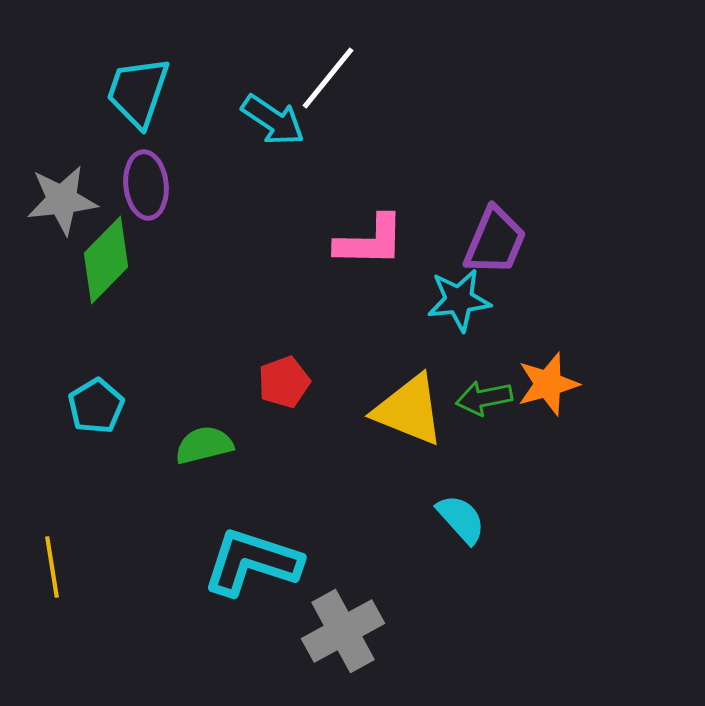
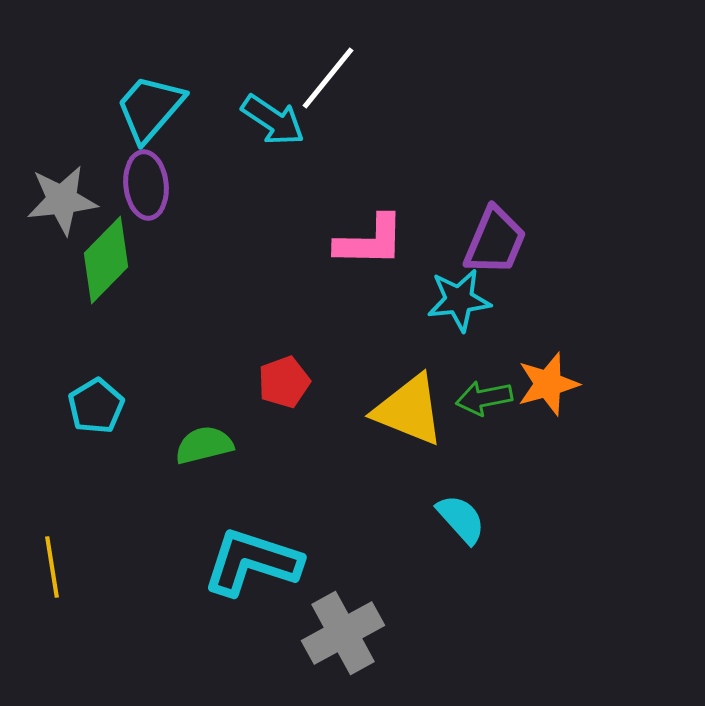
cyan trapezoid: moved 12 px right, 16 px down; rotated 22 degrees clockwise
gray cross: moved 2 px down
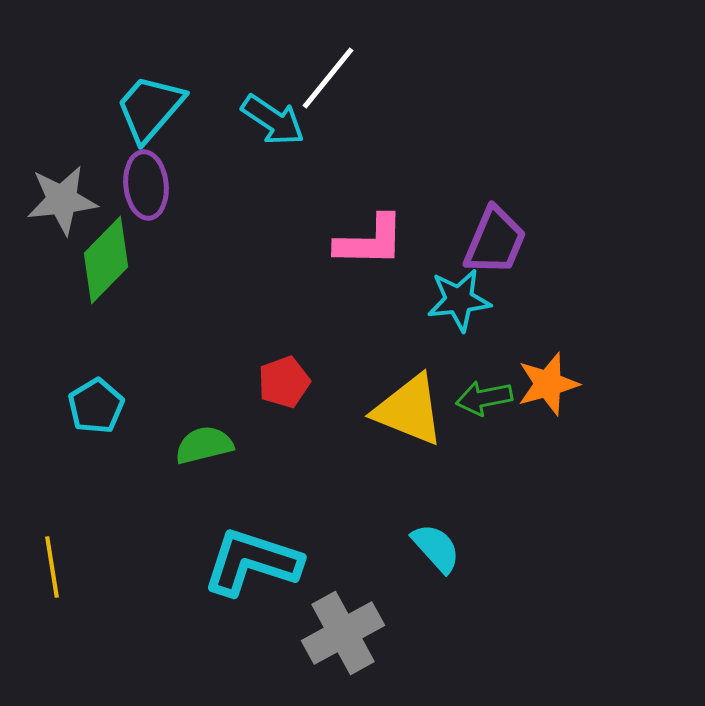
cyan semicircle: moved 25 px left, 29 px down
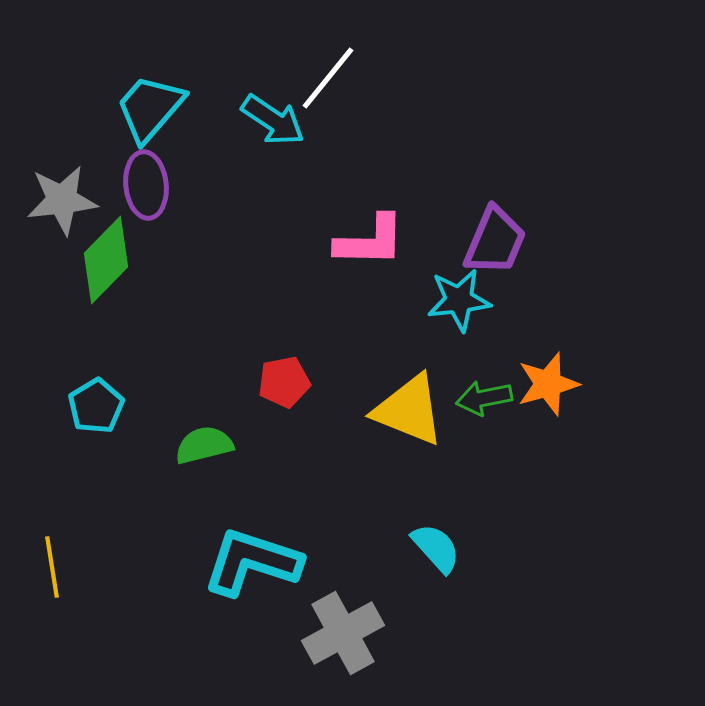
red pentagon: rotated 9 degrees clockwise
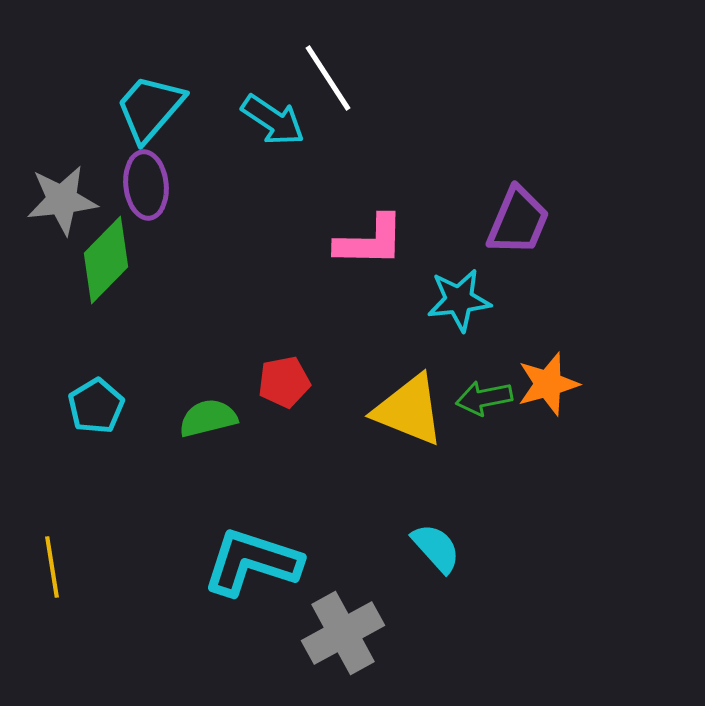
white line: rotated 72 degrees counterclockwise
purple trapezoid: moved 23 px right, 20 px up
green semicircle: moved 4 px right, 27 px up
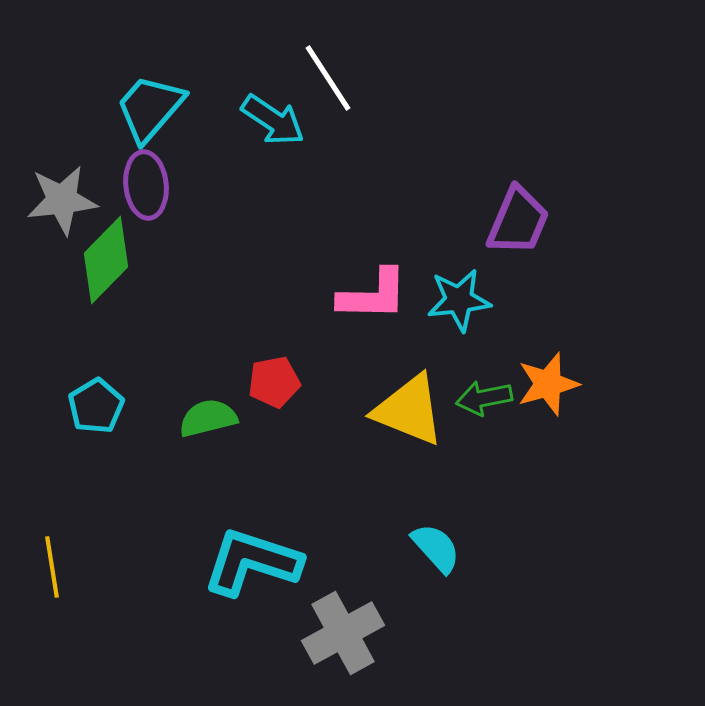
pink L-shape: moved 3 px right, 54 px down
red pentagon: moved 10 px left
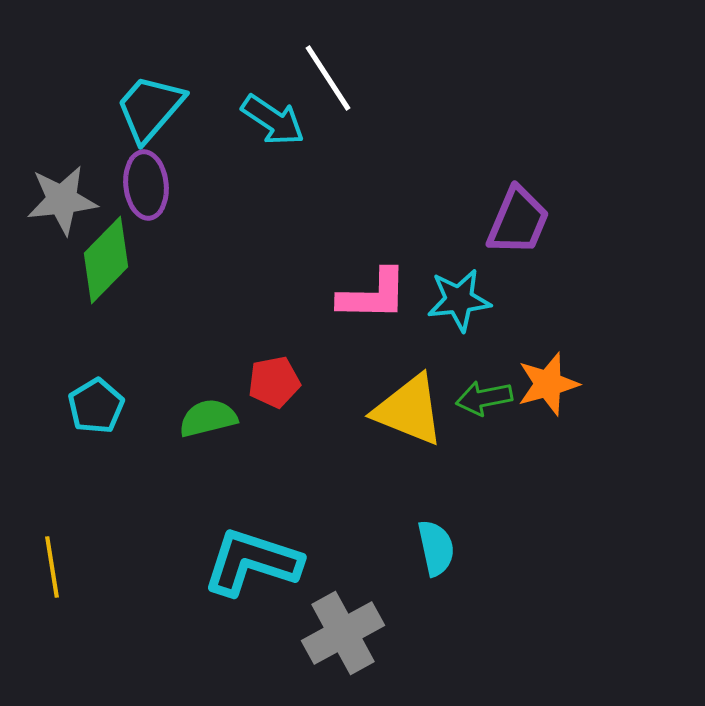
cyan semicircle: rotated 30 degrees clockwise
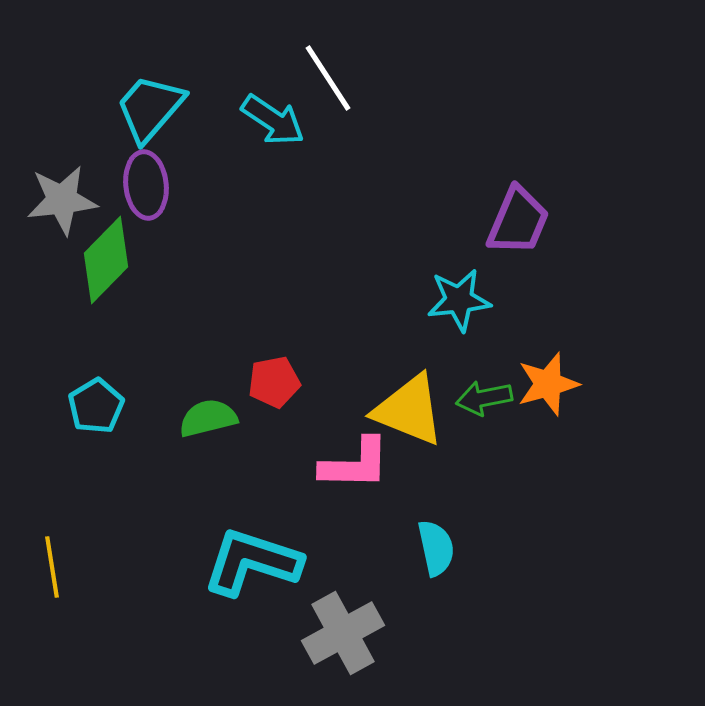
pink L-shape: moved 18 px left, 169 px down
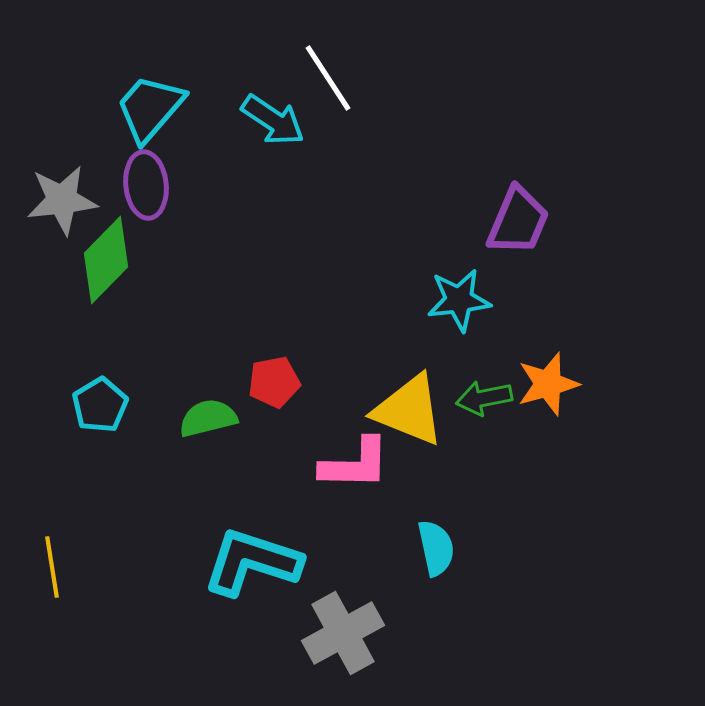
cyan pentagon: moved 4 px right, 1 px up
